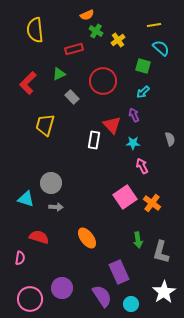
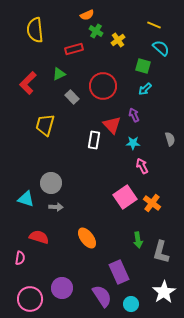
yellow line: rotated 32 degrees clockwise
red circle: moved 5 px down
cyan arrow: moved 2 px right, 3 px up
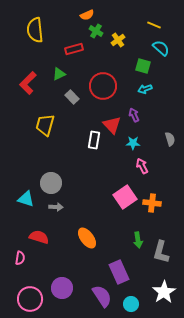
cyan arrow: rotated 24 degrees clockwise
orange cross: rotated 30 degrees counterclockwise
